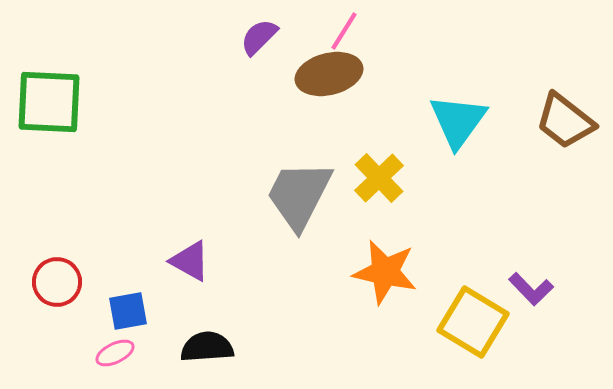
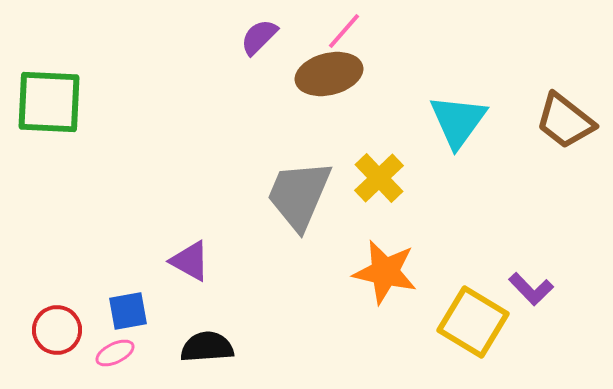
pink line: rotated 9 degrees clockwise
gray trapezoid: rotated 4 degrees counterclockwise
red circle: moved 48 px down
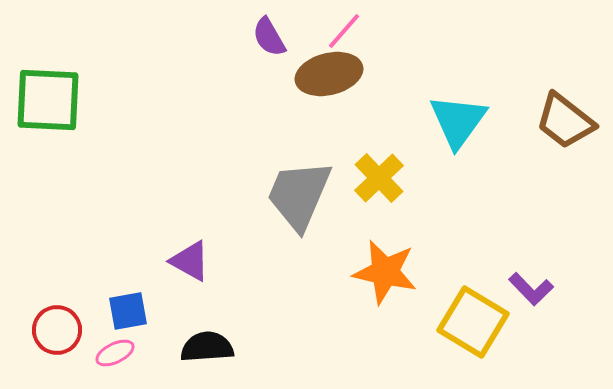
purple semicircle: moved 10 px right; rotated 75 degrees counterclockwise
green square: moved 1 px left, 2 px up
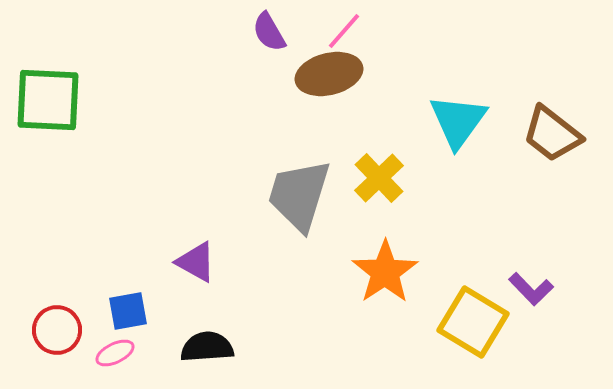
purple semicircle: moved 5 px up
brown trapezoid: moved 13 px left, 13 px down
gray trapezoid: rotated 6 degrees counterclockwise
purple triangle: moved 6 px right, 1 px down
orange star: rotated 26 degrees clockwise
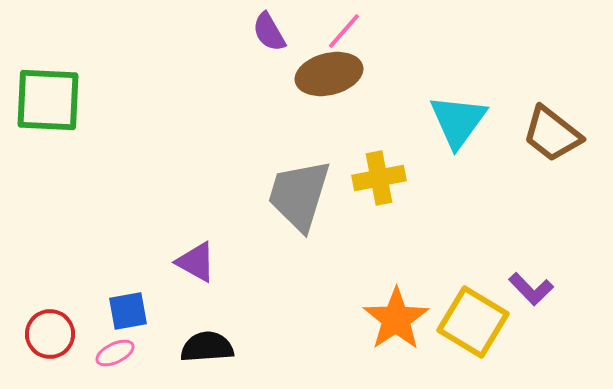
yellow cross: rotated 33 degrees clockwise
orange star: moved 11 px right, 47 px down
red circle: moved 7 px left, 4 px down
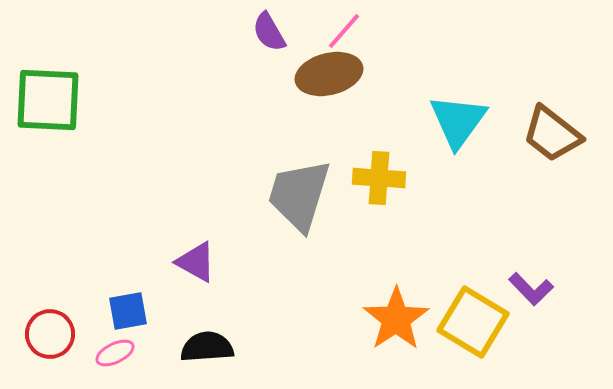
yellow cross: rotated 15 degrees clockwise
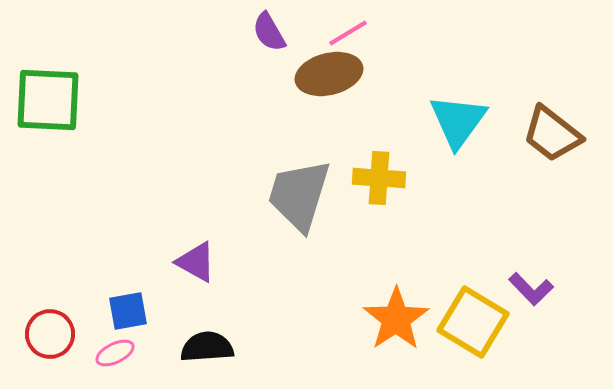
pink line: moved 4 px right, 2 px down; rotated 18 degrees clockwise
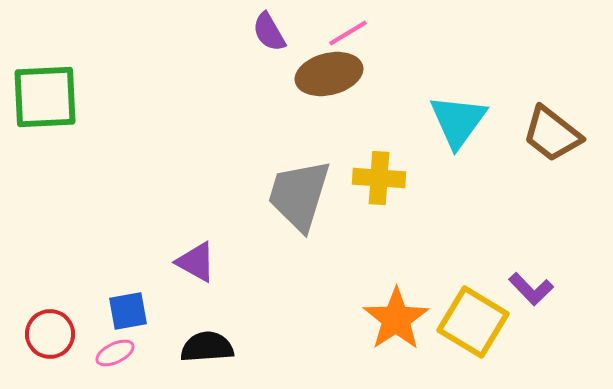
green square: moved 3 px left, 3 px up; rotated 6 degrees counterclockwise
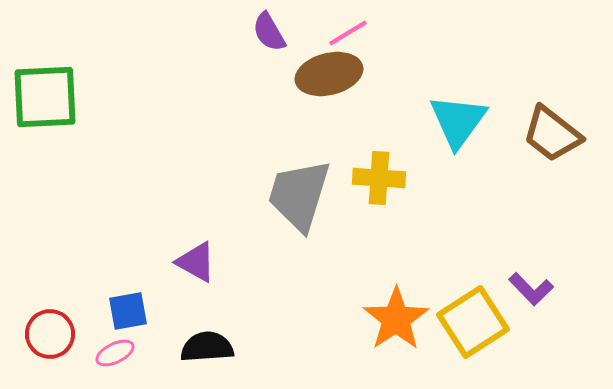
yellow square: rotated 26 degrees clockwise
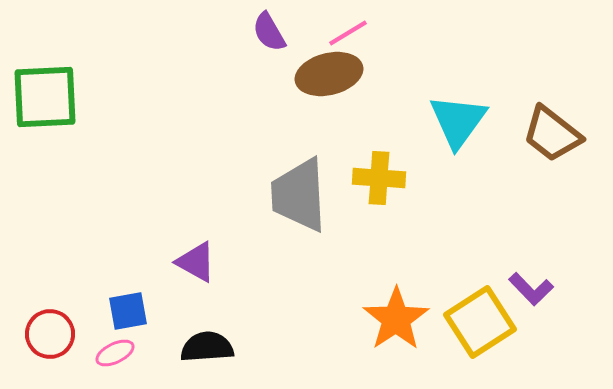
gray trapezoid: rotated 20 degrees counterclockwise
yellow square: moved 7 px right
